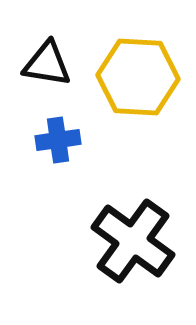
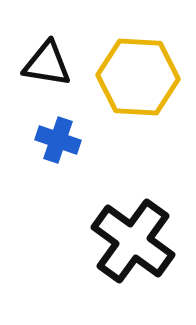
blue cross: rotated 27 degrees clockwise
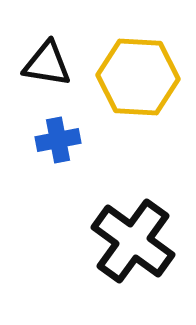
blue cross: rotated 30 degrees counterclockwise
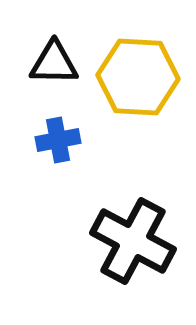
black triangle: moved 7 px right, 1 px up; rotated 8 degrees counterclockwise
black cross: rotated 8 degrees counterclockwise
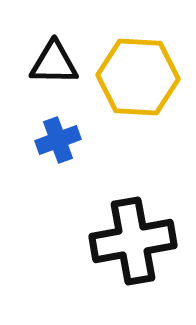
blue cross: rotated 9 degrees counterclockwise
black cross: rotated 38 degrees counterclockwise
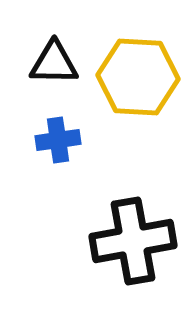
blue cross: rotated 12 degrees clockwise
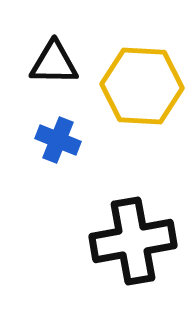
yellow hexagon: moved 4 px right, 9 px down
blue cross: rotated 30 degrees clockwise
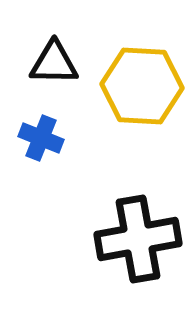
blue cross: moved 17 px left, 2 px up
black cross: moved 5 px right, 2 px up
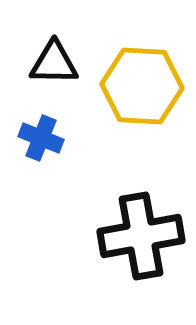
black cross: moved 3 px right, 3 px up
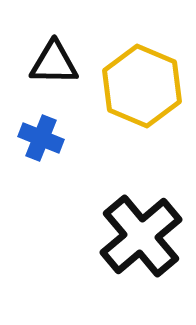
yellow hexagon: rotated 20 degrees clockwise
black cross: rotated 30 degrees counterclockwise
